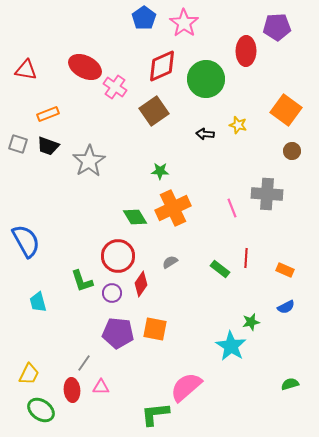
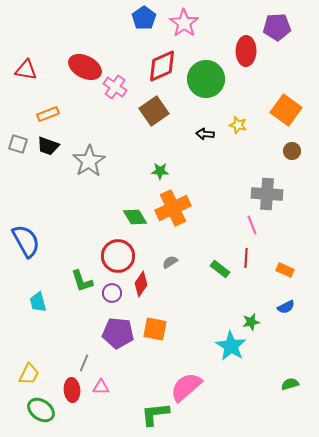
pink line at (232, 208): moved 20 px right, 17 px down
gray line at (84, 363): rotated 12 degrees counterclockwise
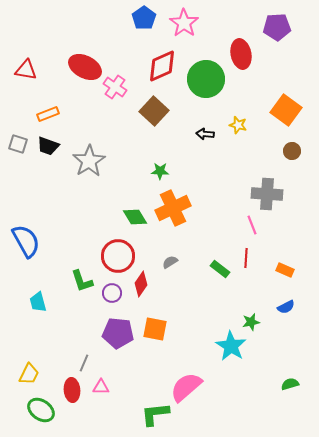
red ellipse at (246, 51): moved 5 px left, 3 px down; rotated 12 degrees counterclockwise
brown square at (154, 111): rotated 12 degrees counterclockwise
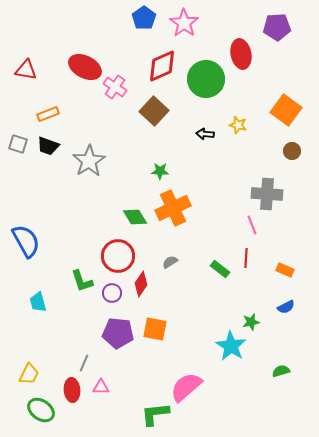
green semicircle at (290, 384): moved 9 px left, 13 px up
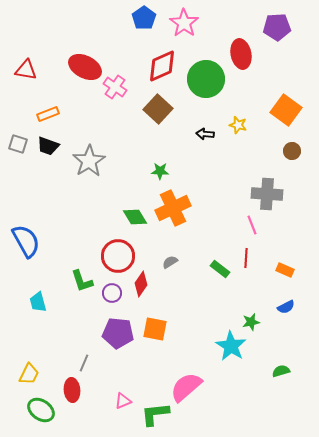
brown square at (154, 111): moved 4 px right, 2 px up
pink triangle at (101, 387): moved 22 px right, 14 px down; rotated 24 degrees counterclockwise
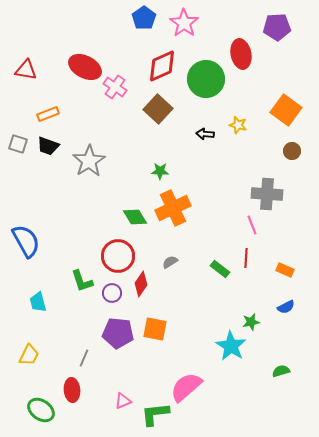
gray line at (84, 363): moved 5 px up
yellow trapezoid at (29, 374): moved 19 px up
